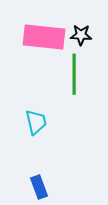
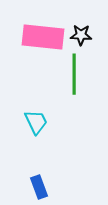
pink rectangle: moved 1 px left
cyan trapezoid: rotated 12 degrees counterclockwise
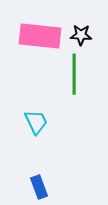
pink rectangle: moved 3 px left, 1 px up
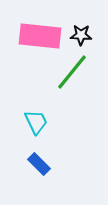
green line: moved 2 px left, 2 px up; rotated 39 degrees clockwise
blue rectangle: moved 23 px up; rotated 25 degrees counterclockwise
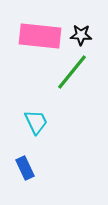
blue rectangle: moved 14 px left, 4 px down; rotated 20 degrees clockwise
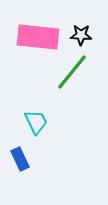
pink rectangle: moved 2 px left, 1 px down
blue rectangle: moved 5 px left, 9 px up
